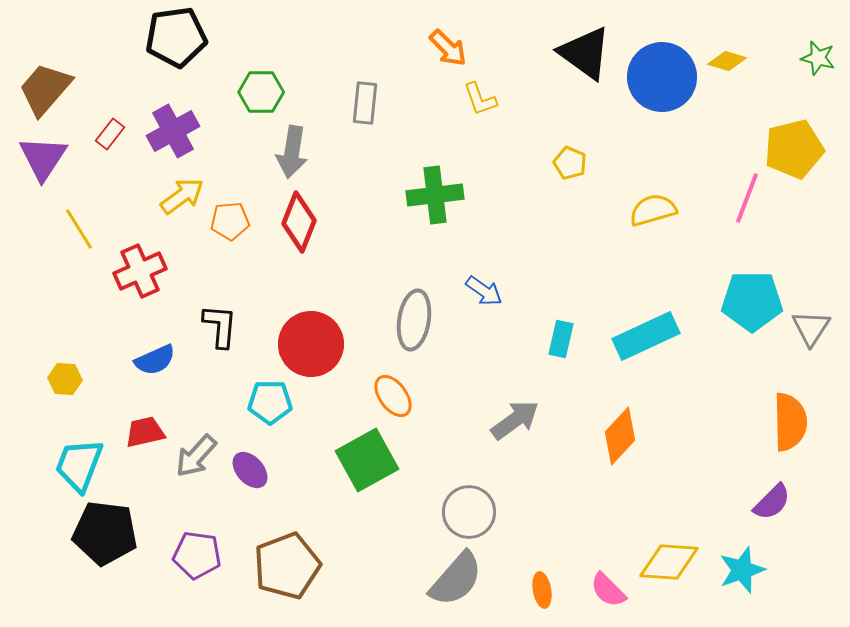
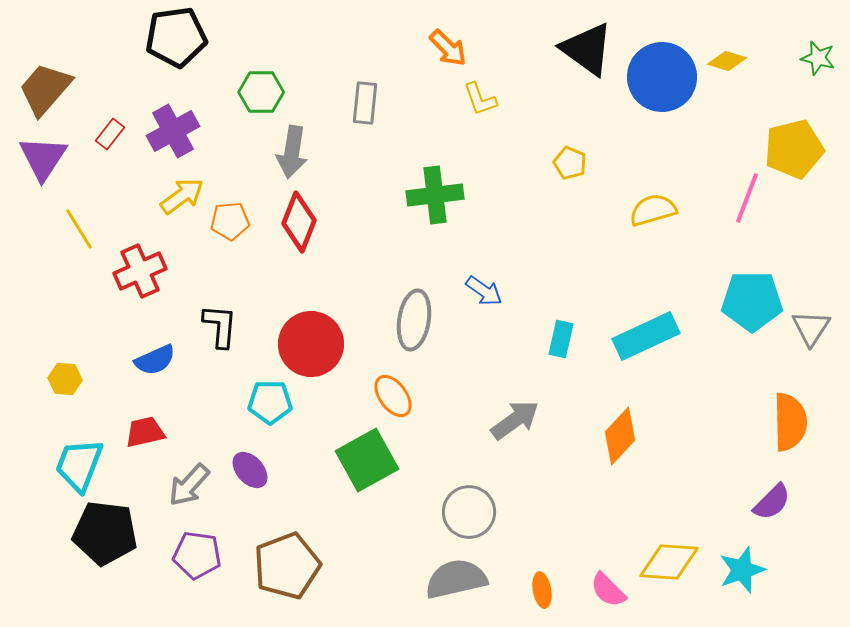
black triangle at (585, 53): moved 2 px right, 4 px up
gray arrow at (196, 456): moved 7 px left, 29 px down
gray semicircle at (456, 579): rotated 144 degrees counterclockwise
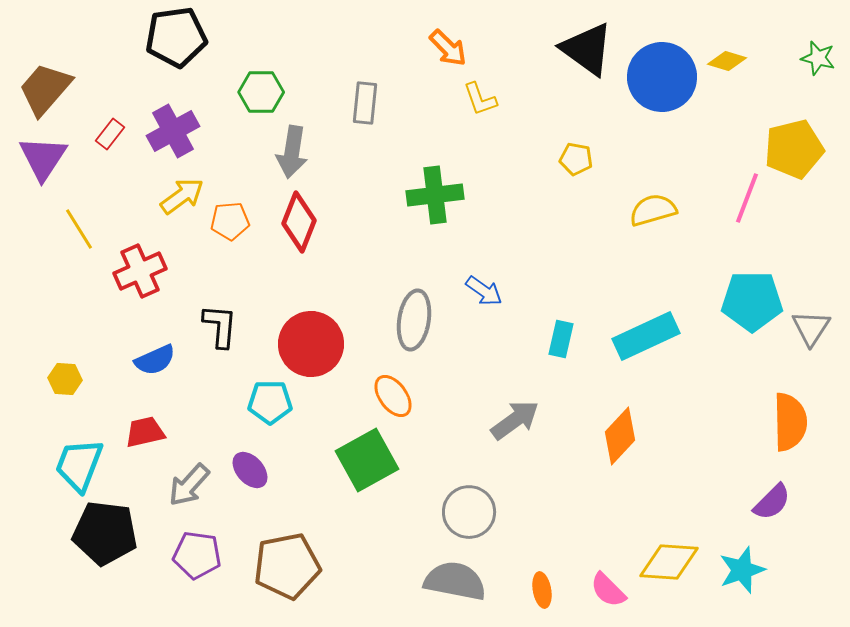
yellow pentagon at (570, 163): moved 6 px right, 4 px up; rotated 12 degrees counterclockwise
brown pentagon at (287, 566): rotated 10 degrees clockwise
gray semicircle at (456, 579): moved 1 px left, 2 px down; rotated 24 degrees clockwise
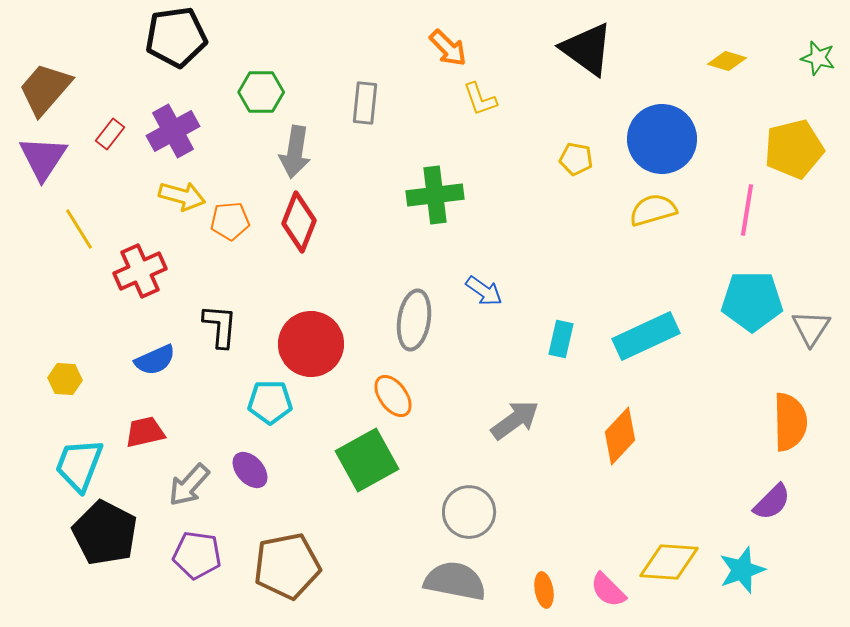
blue circle at (662, 77): moved 62 px down
gray arrow at (292, 152): moved 3 px right
yellow arrow at (182, 196): rotated 51 degrees clockwise
pink line at (747, 198): moved 12 px down; rotated 12 degrees counterclockwise
black pentagon at (105, 533): rotated 20 degrees clockwise
orange ellipse at (542, 590): moved 2 px right
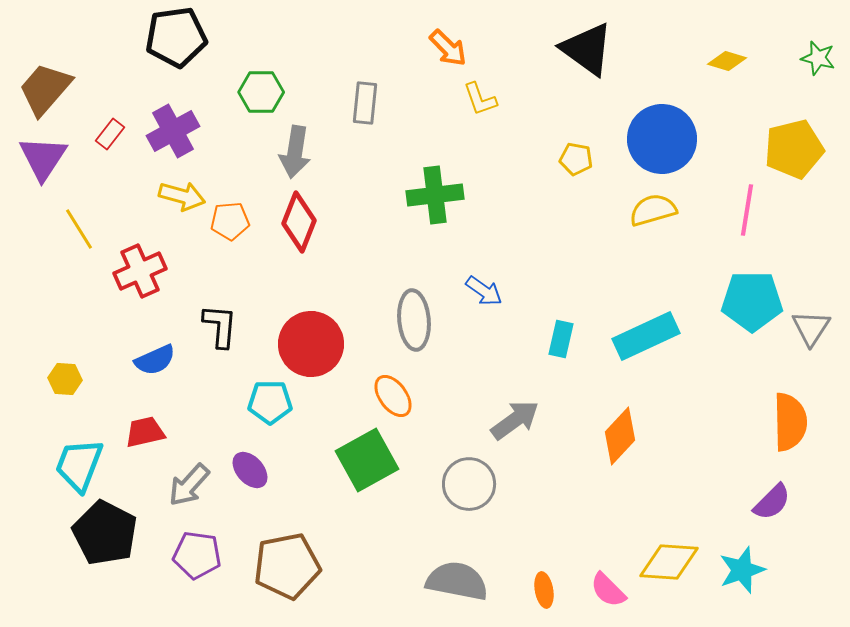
gray ellipse at (414, 320): rotated 14 degrees counterclockwise
gray circle at (469, 512): moved 28 px up
gray semicircle at (455, 581): moved 2 px right
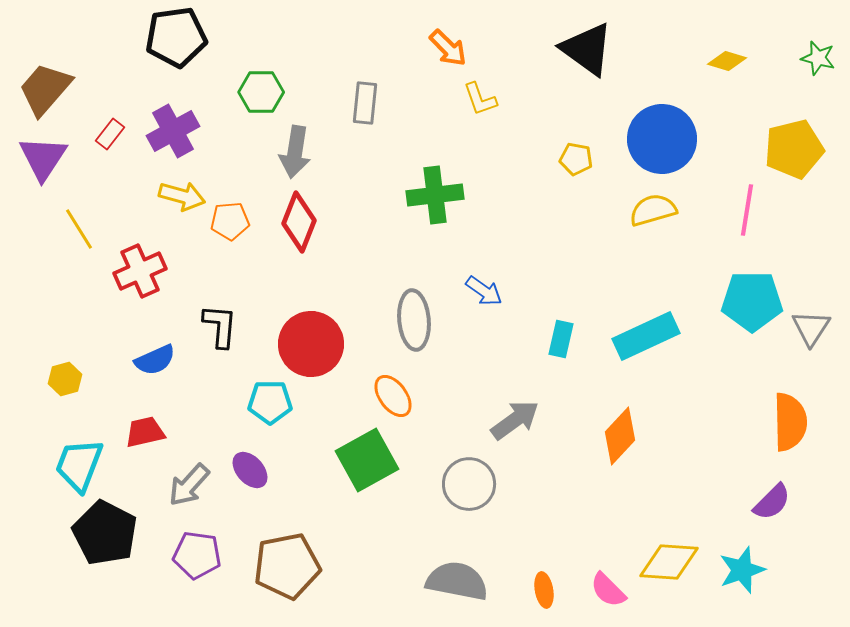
yellow hexagon at (65, 379): rotated 20 degrees counterclockwise
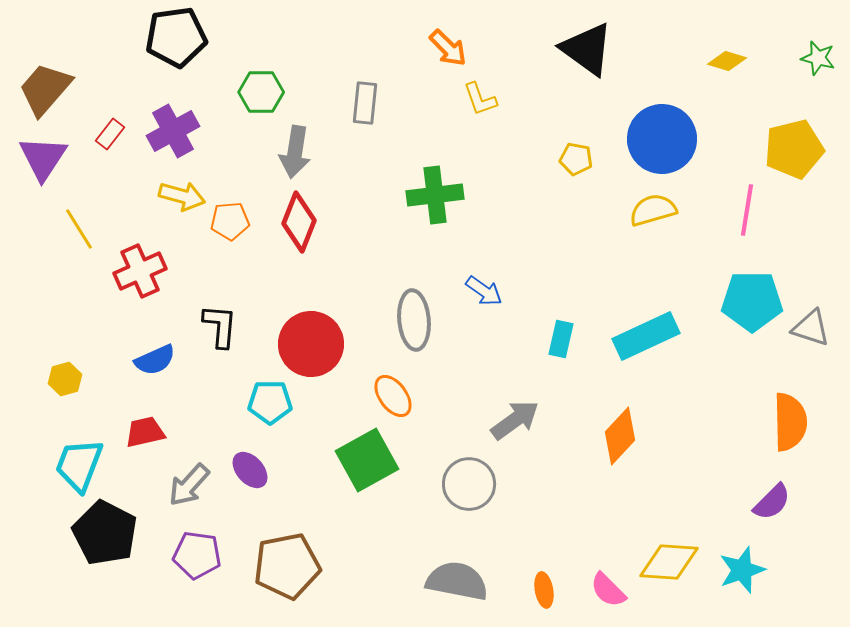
gray triangle at (811, 328): rotated 45 degrees counterclockwise
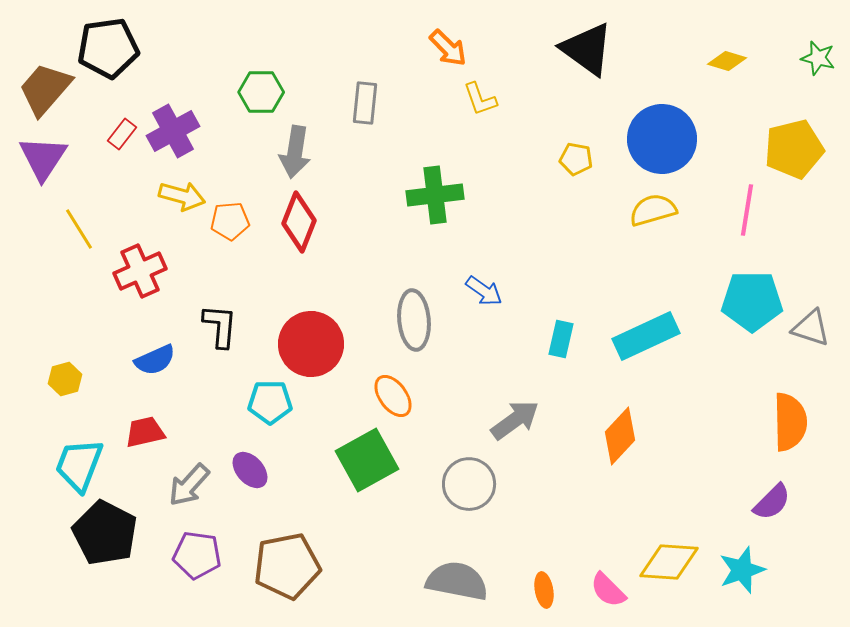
black pentagon at (176, 37): moved 68 px left, 11 px down
red rectangle at (110, 134): moved 12 px right
